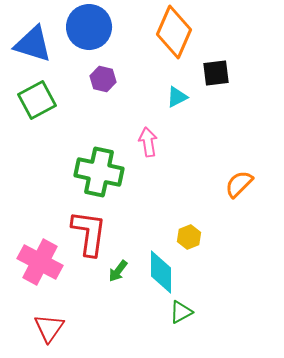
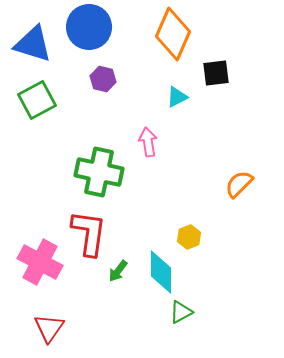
orange diamond: moved 1 px left, 2 px down
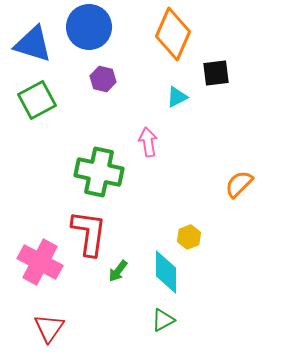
cyan diamond: moved 5 px right
green triangle: moved 18 px left, 8 px down
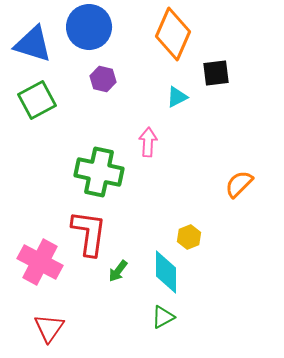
pink arrow: rotated 12 degrees clockwise
green triangle: moved 3 px up
